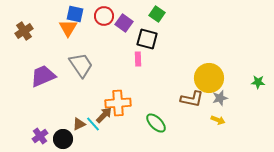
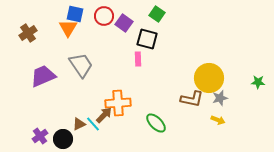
brown cross: moved 4 px right, 2 px down
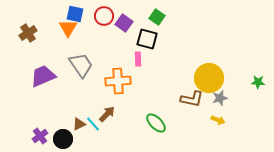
green square: moved 3 px down
orange cross: moved 22 px up
brown arrow: moved 3 px right, 1 px up
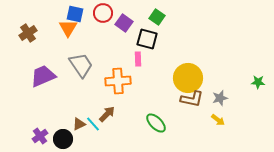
red circle: moved 1 px left, 3 px up
yellow circle: moved 21 px left
yellow arrow: rotated 16 degrees clockwise
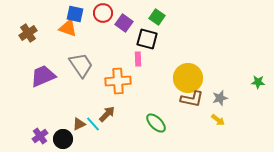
orange triangle: rotated 42 degrees counterclockwise
